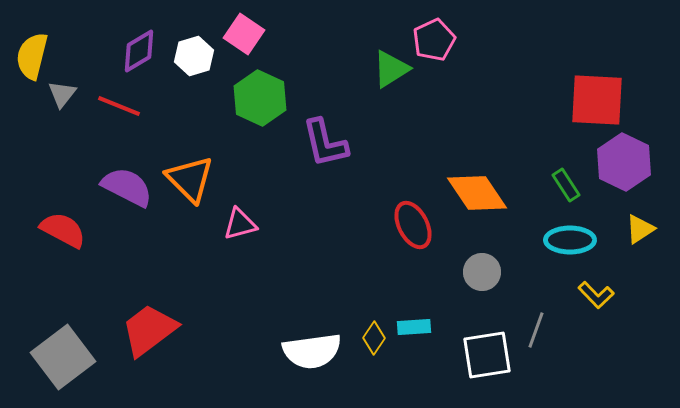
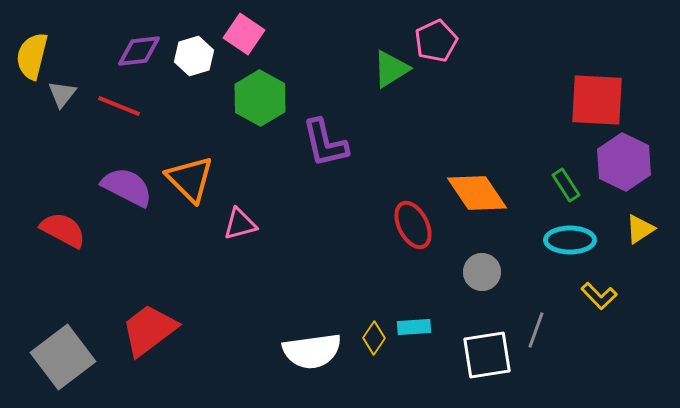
pink pentagon: moved 2 px right, 1 px down
purple diamond: rotated 24 degrees clockwise
green hexagon: rotated 4 degrees clockwise
yellow L-shape: moved 3 px right, 1 px down
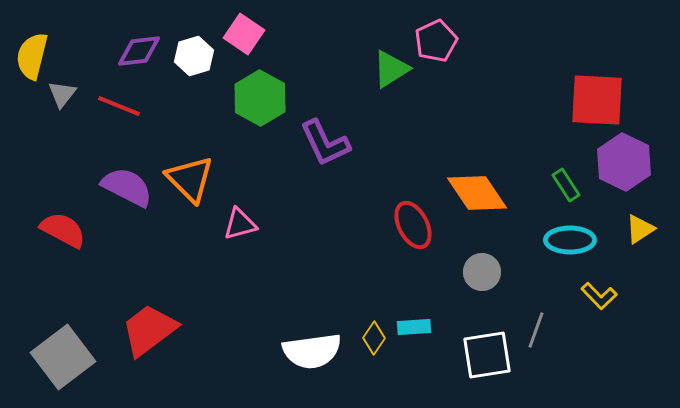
purple L-shape: rotated 12 degrees counterclockwise
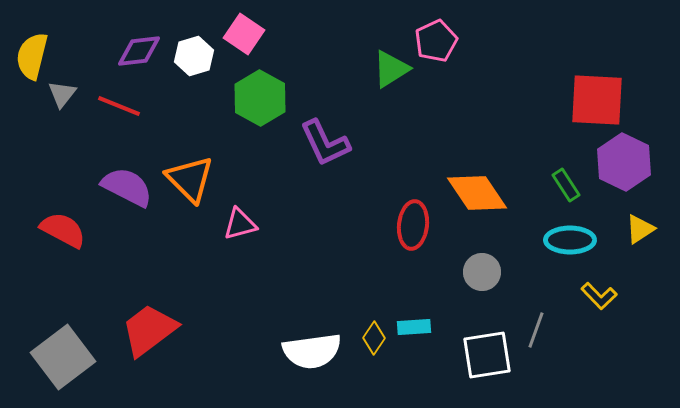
red ellipse: rotated 33 degrees clockwise
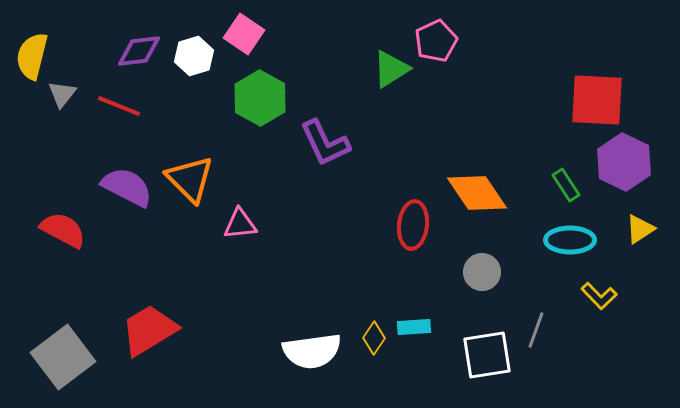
pink triangle: rotated 9 degrees clockwise
red trapezoid: rotated 6 degrees clockwise
